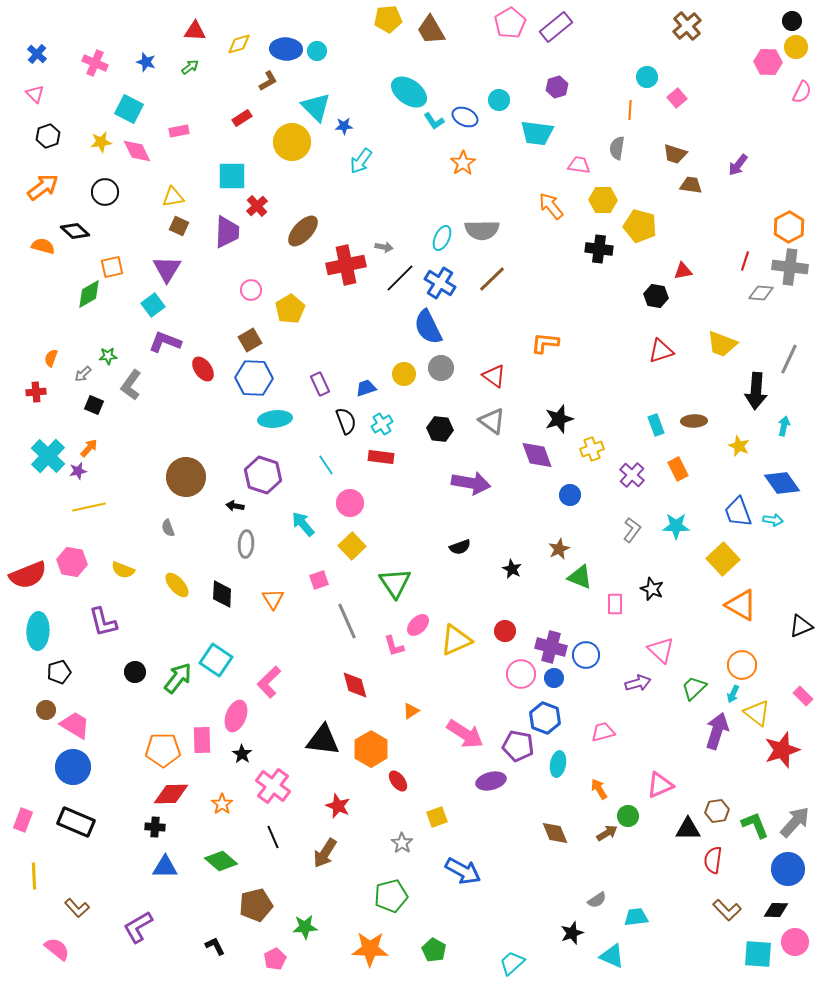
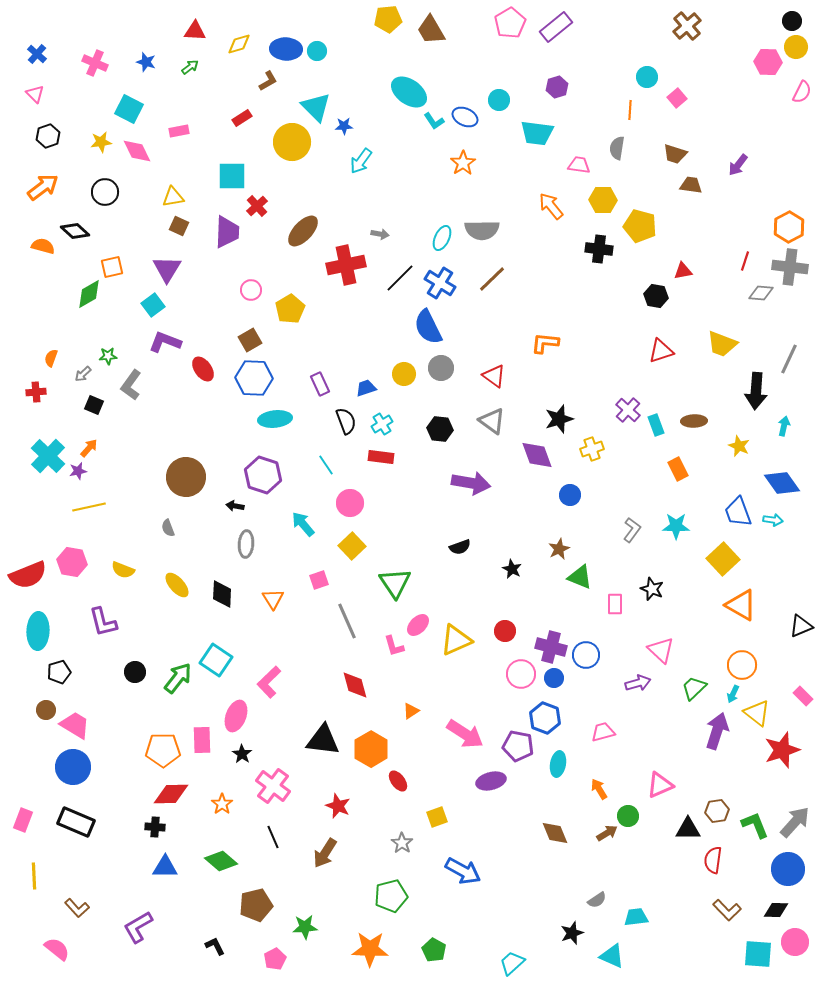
gray arrow at (384, 247): moved 4 px left, 13 px up
purple cross at (632, 475): moved 4 px left, 65 px up
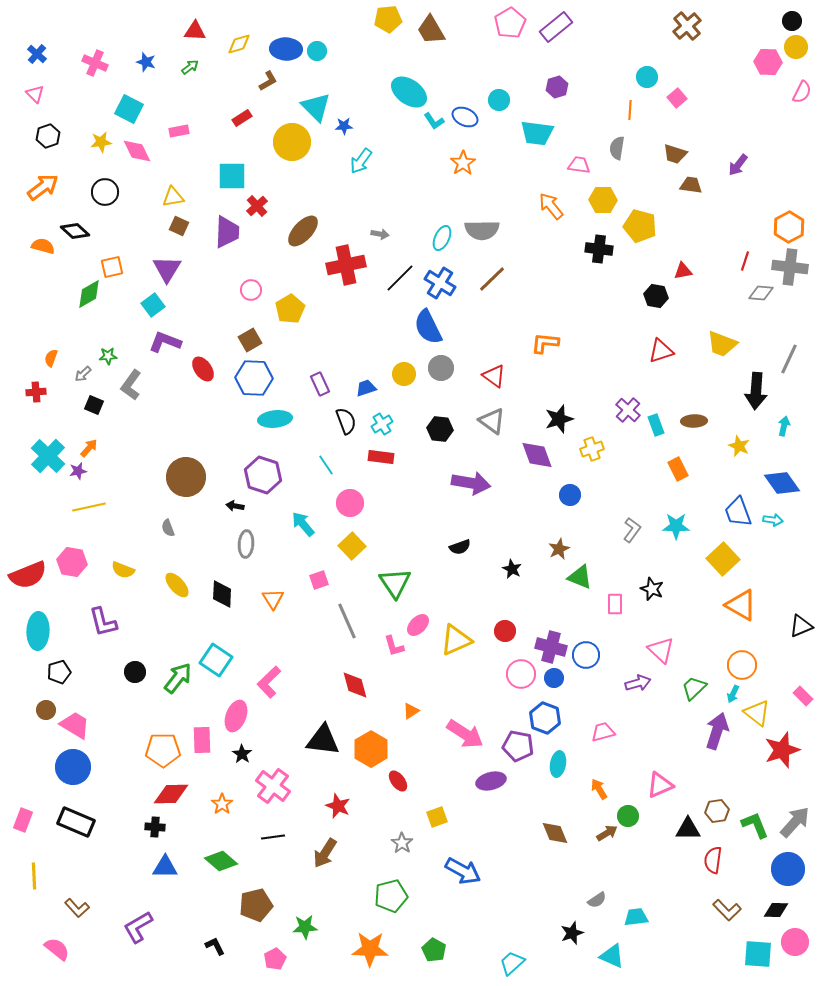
black line at (273, 837): rotated 75 degrees counterclockwise
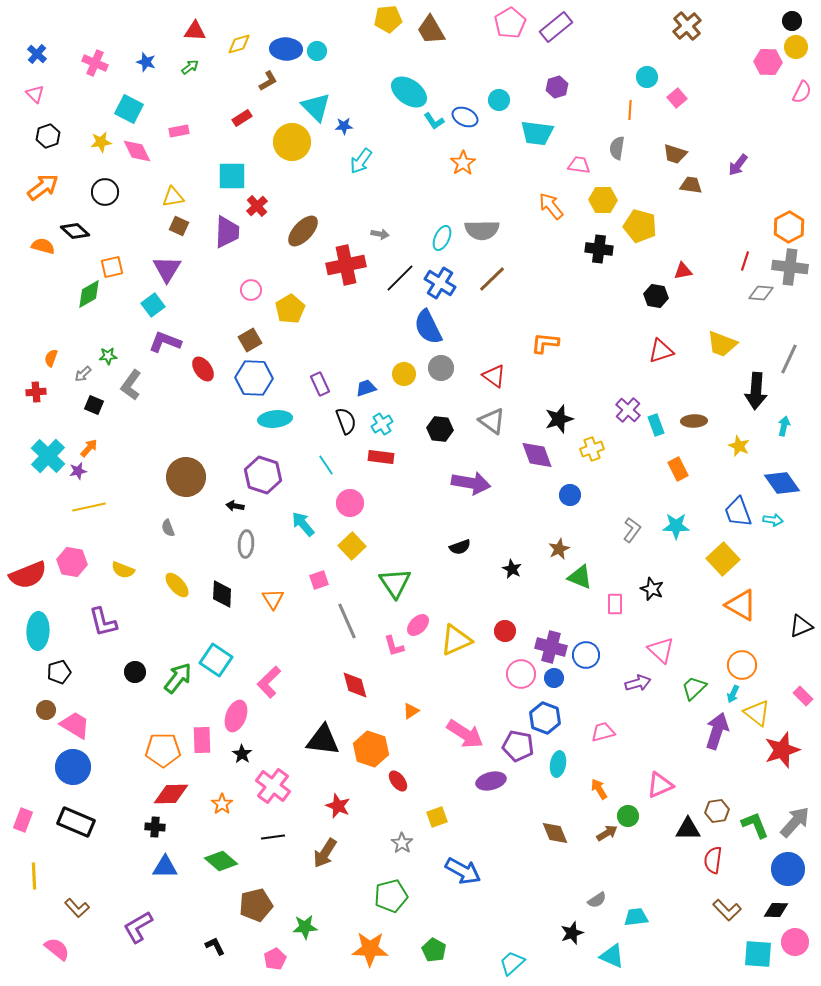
orange hexagon at (371, 749): rotated 12 degrees counterclockwise
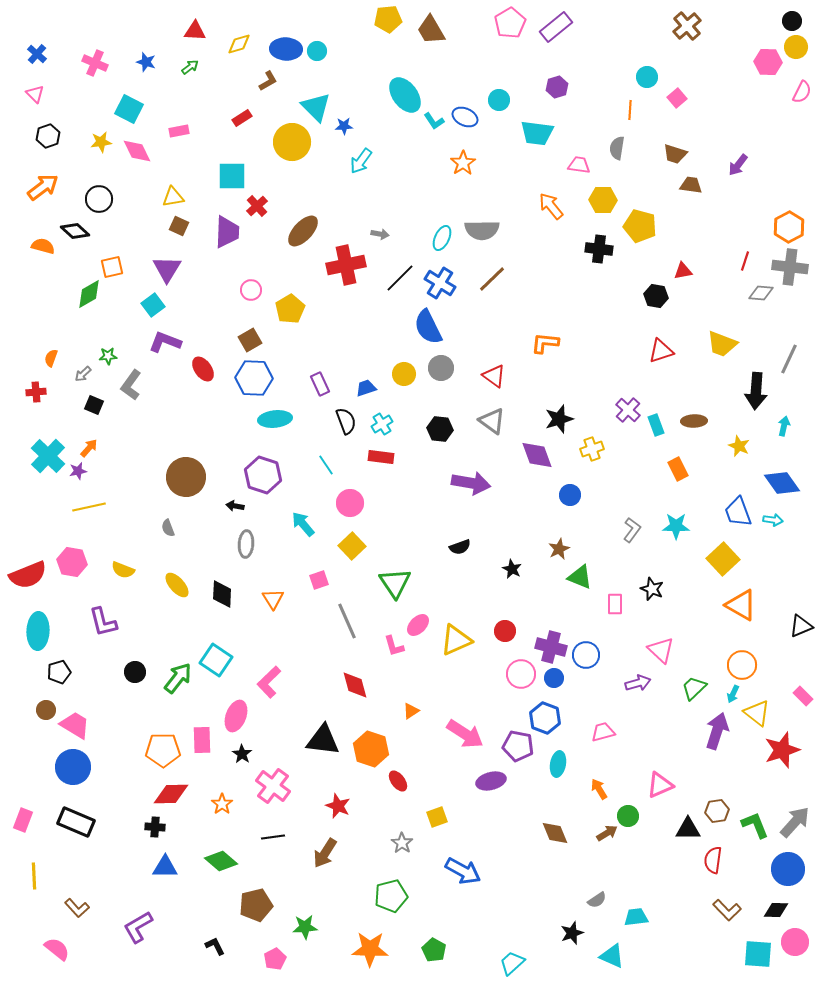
cyan ellipse at (409, 92): moved 4 px left, 3 px down; rotated 18 degrees clockwise
black circle at (105, 192): moved 6 px left, 7 px down
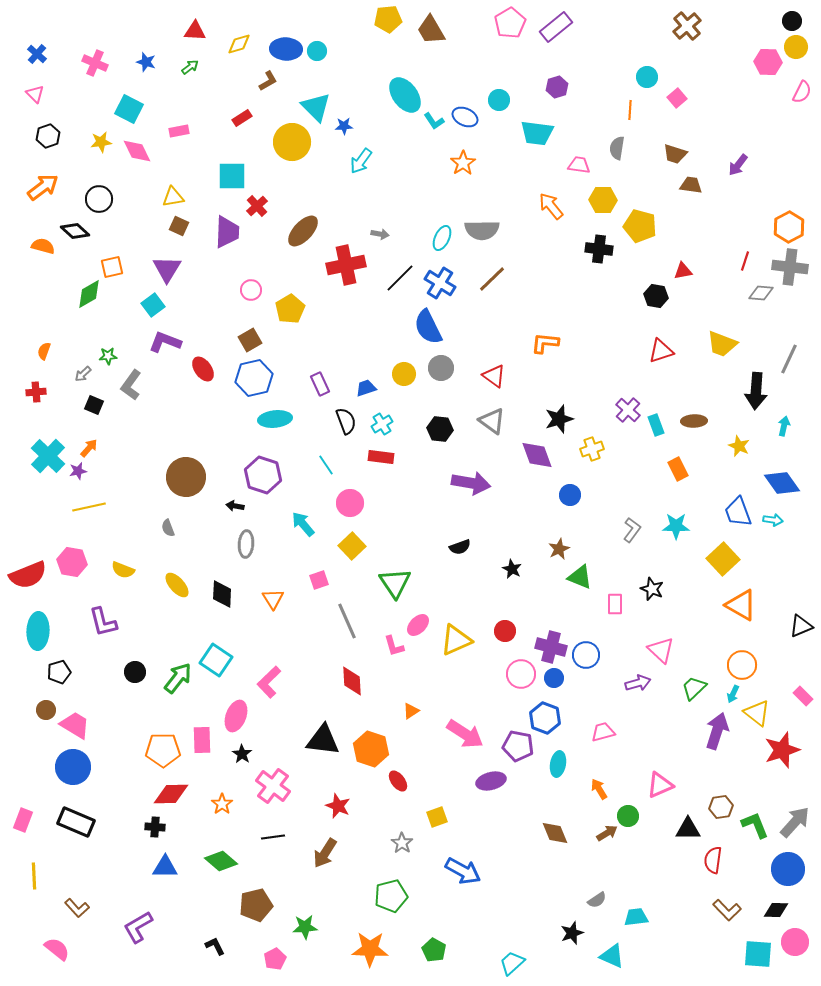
orange semicircle at (51, 358): moved 7 px left, 7 px up
blue hexagon at (254, 378): rotated 15 degrees counterclockwise
red diamond at (355, 685): moved 3 px left, 4 px up; rotated 12 degrees clockwise
brown hexagon at (717, 811): moved 4 px right, 4 px up
